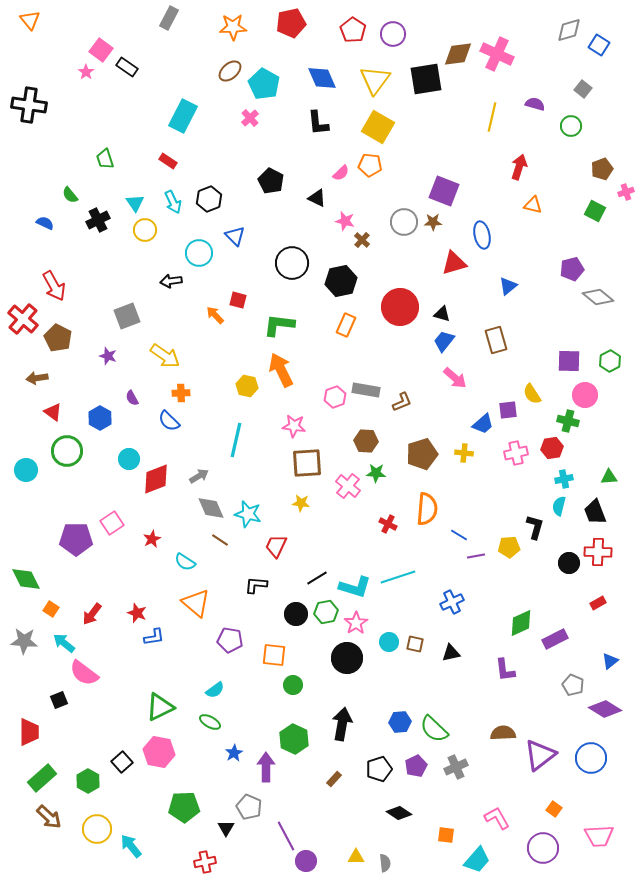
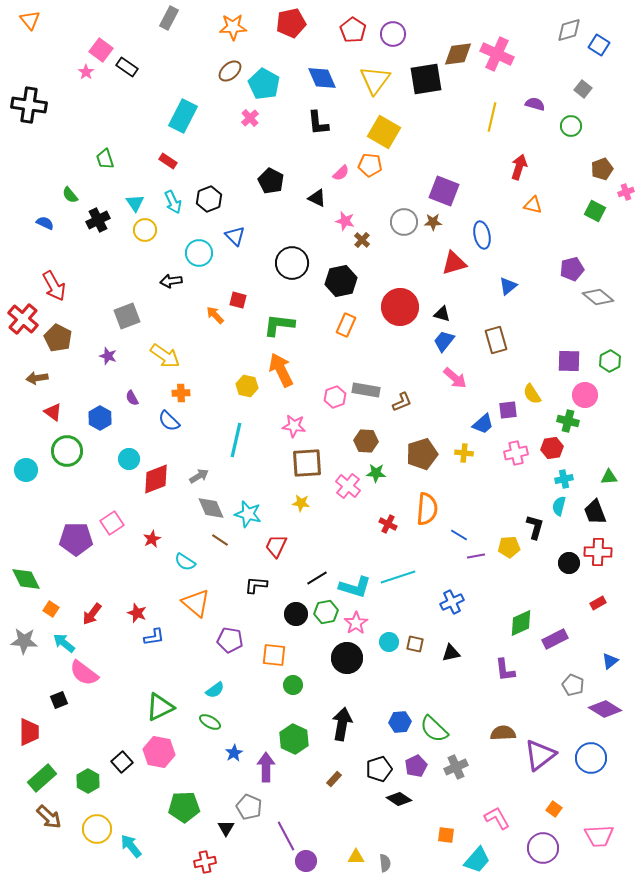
yellow square at (378, 127): moved 6 px right, 5 px down
black diamond at (399, 813): moved 14 px up
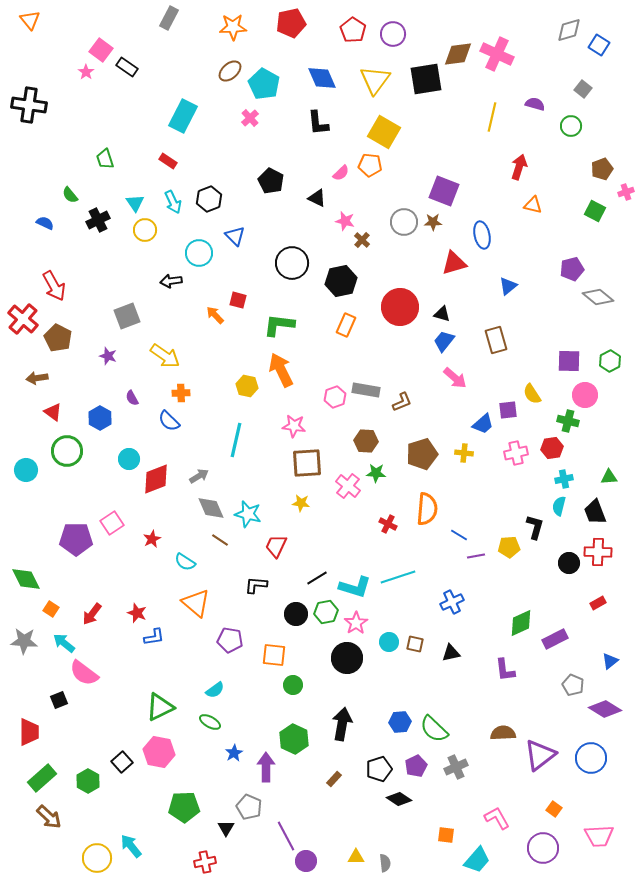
yellow circle at (97, 829): moved 29 px down
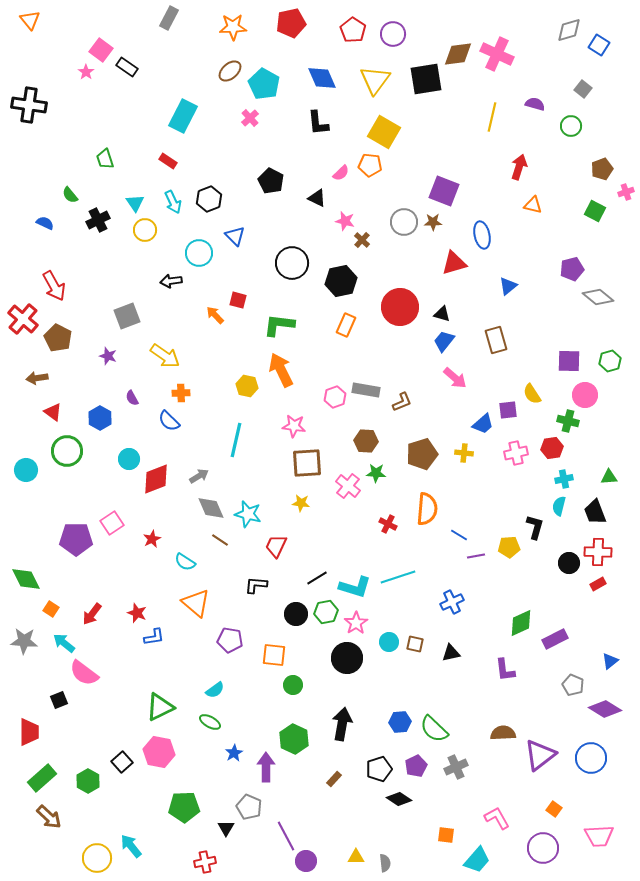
green hexagon at (610, 361): rotated 10 degrees clockwise
red rectangle at (598, 603): moved 19 px up
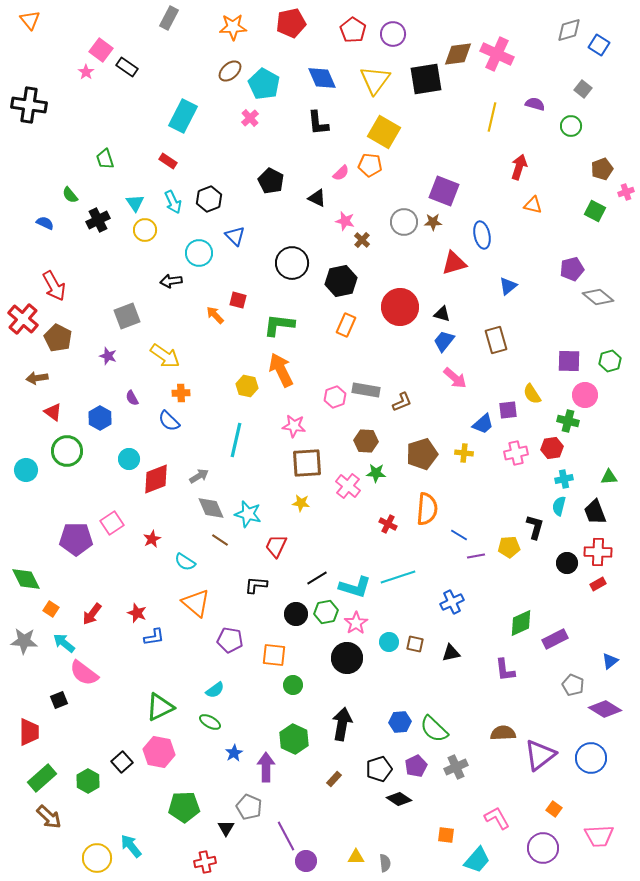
black circle at (569, 563): moved 2 px left
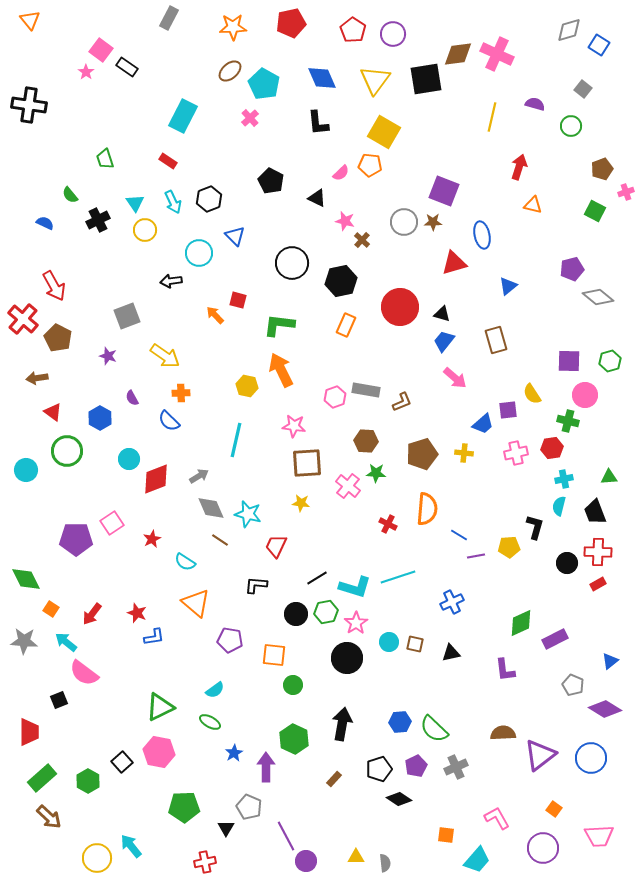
cyan arrow at (64, 643): moved 2 px right, 1 px up
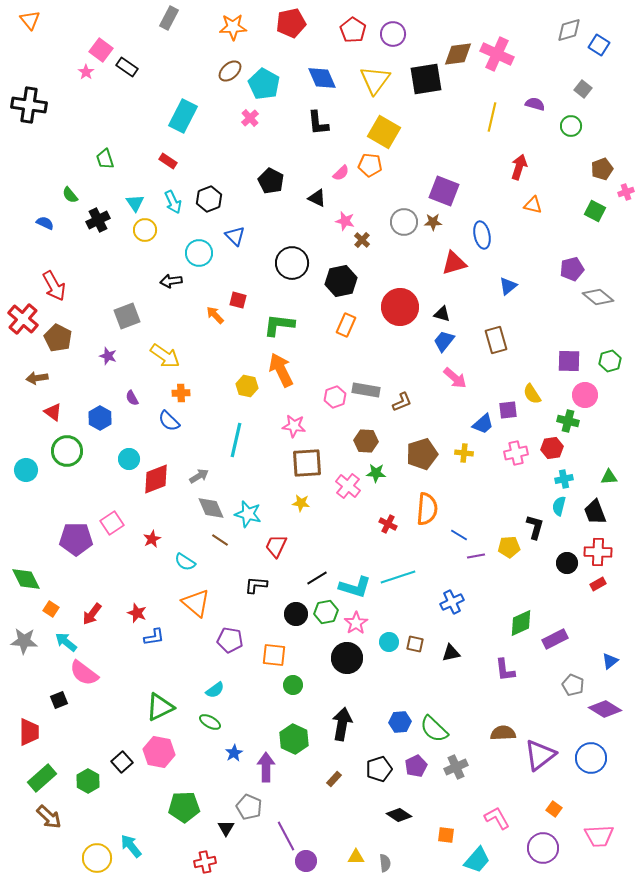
black diamond at (399, 799): moved 16 px down
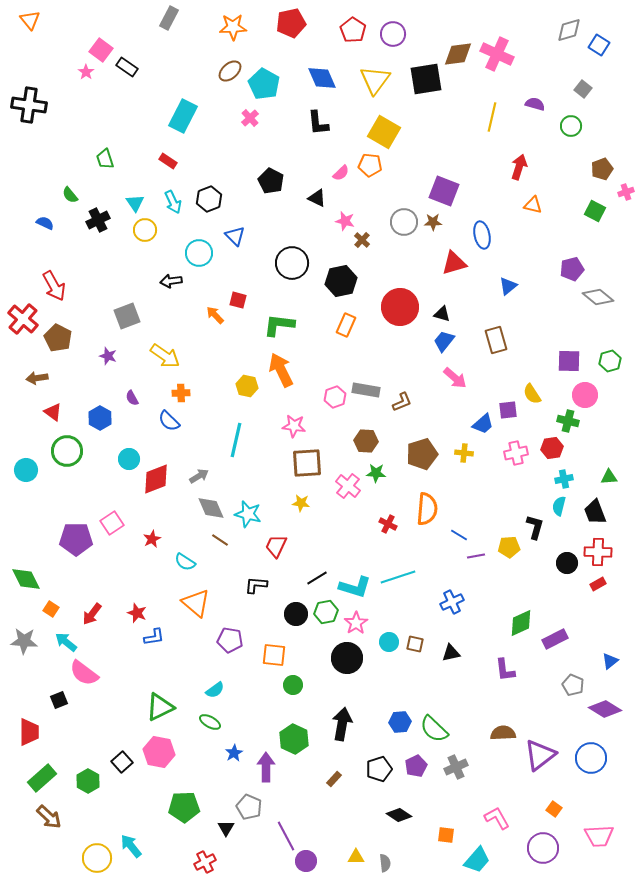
red cross at (205, 862): rotated 15 degrees counterclockwise
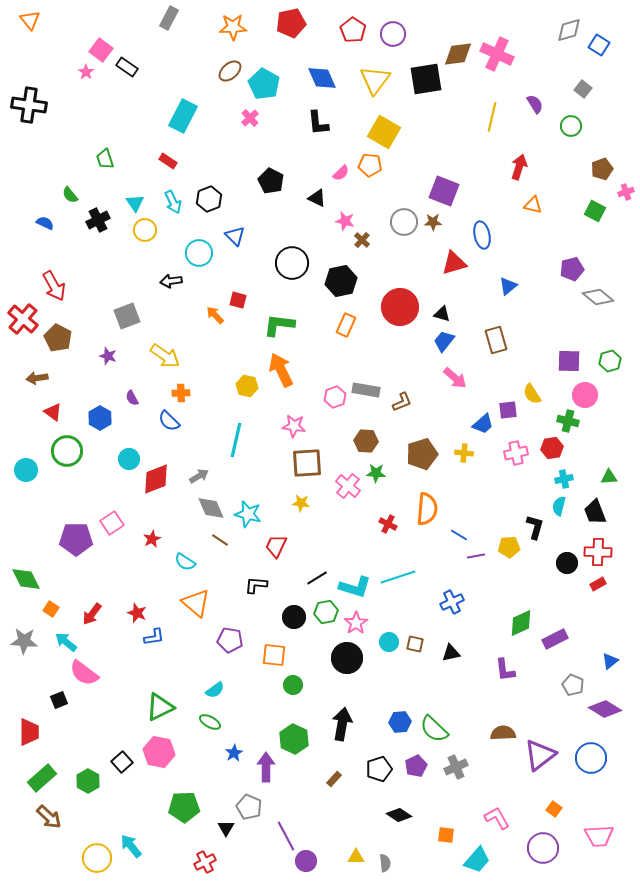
purple semicircle at (535, 104): rotated 42 degrees clockwise
black circle at (296, 614): moved 2 px left, 3 px down
